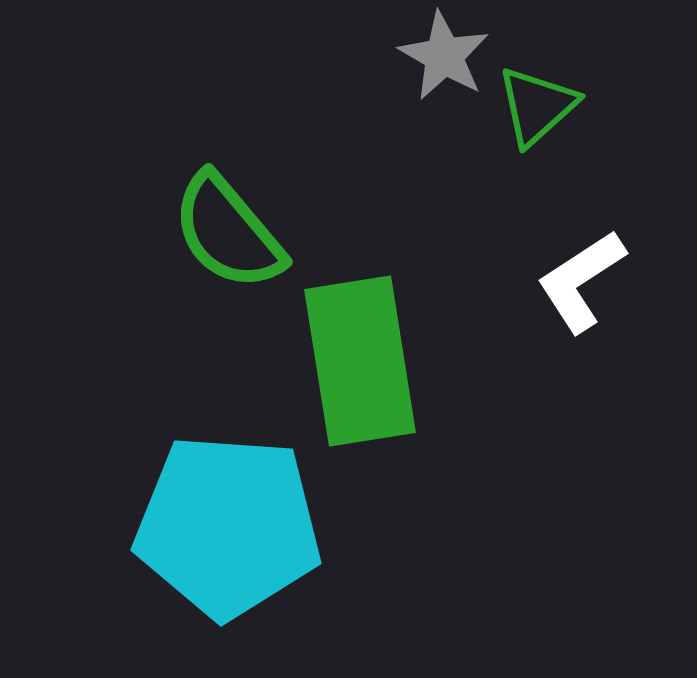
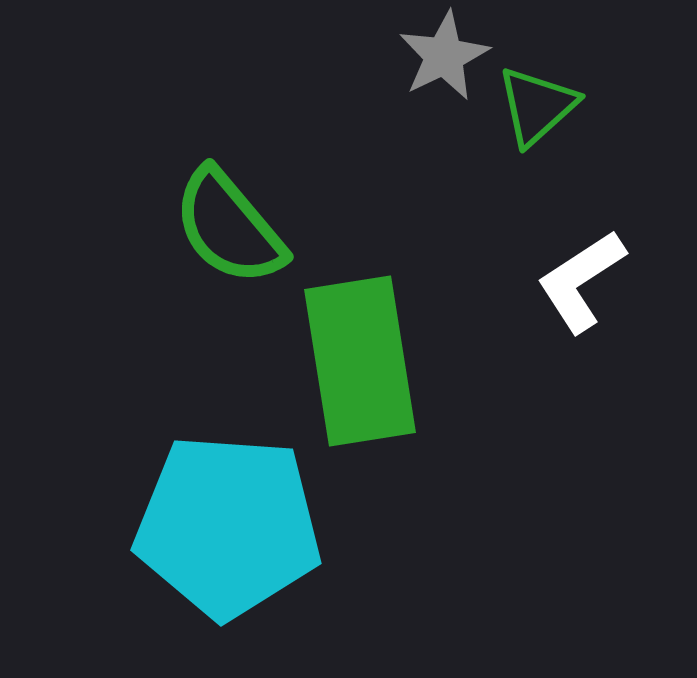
gray star: rotated 16 degrees clockwise
green semicircle: moved 1 px right, 5 px up
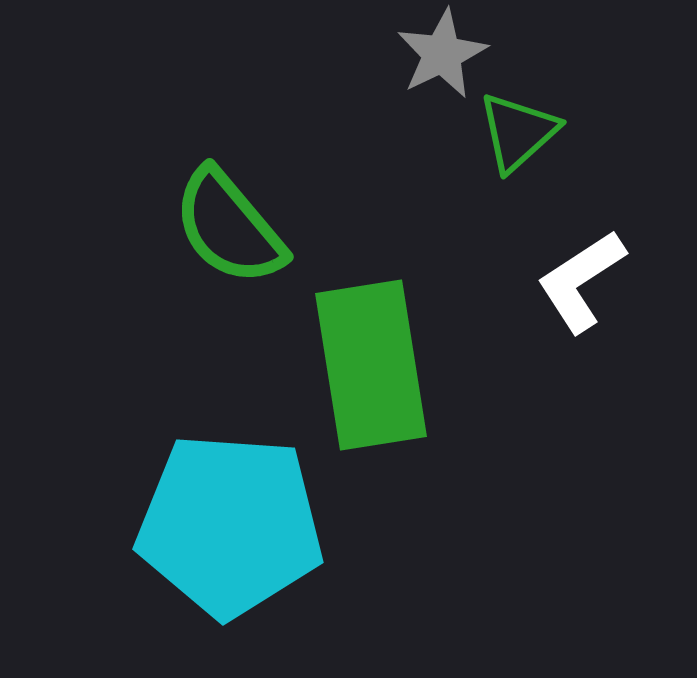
gray star: moved 2 px left, 2 px up
green triangle: moved 19 px left, 26 px down
green rectangle: moved 11 px right, 4 px down
cyan pentagon: moved 2 px right, 1 px up
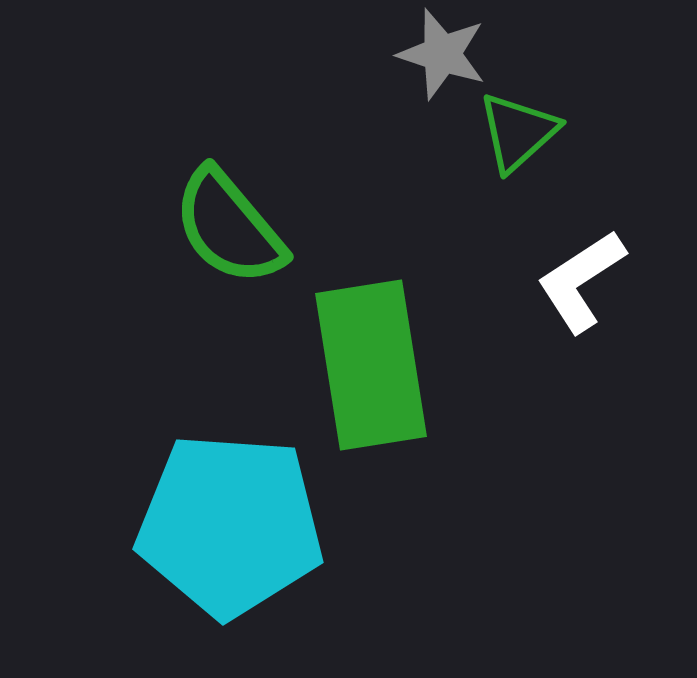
gray star: rotated 28 degrees counterclockwise
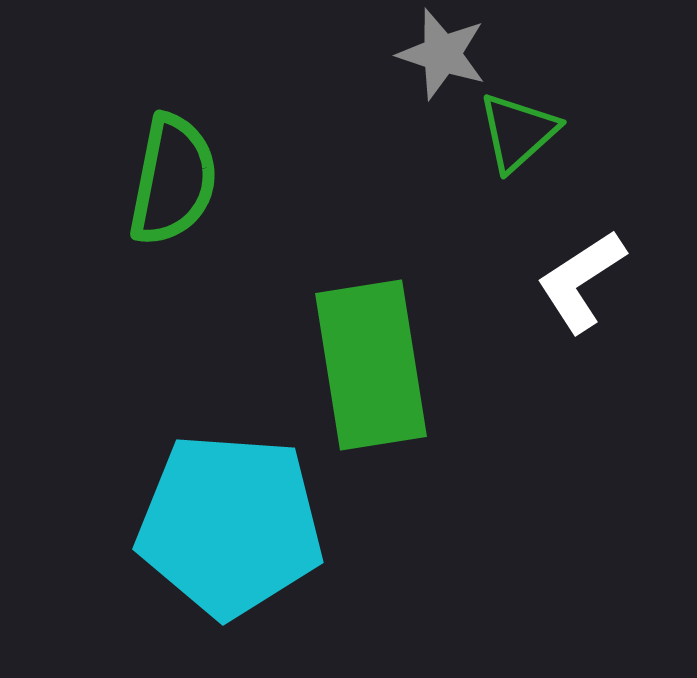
green semicircle: moved 56 px left, 47 px up; rotated 129 degrees counterclockwise
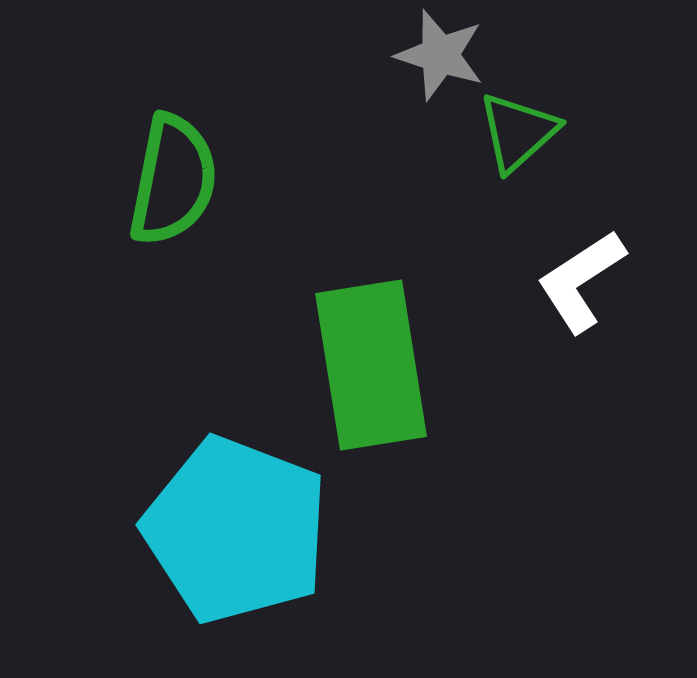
gray star: moved 2 px left, 1 px down
cyan pentagon: moved 6 px right, 5 px down; rotated 17 degrees clockwise
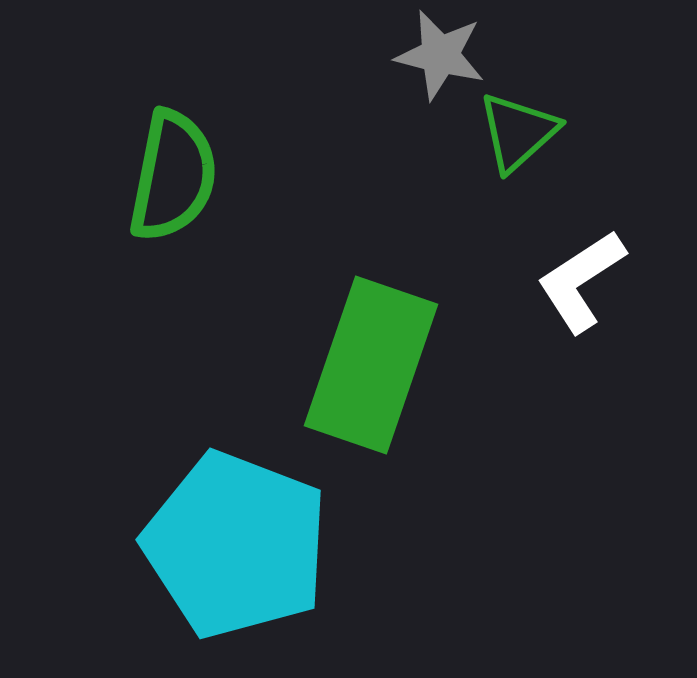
gray star: rotated 4 degrees counterclockwise
green semicircle: moved 4 px up
green rectangle: rotated 28 degrees clockwise
cyan pentagon: moved 15 px down
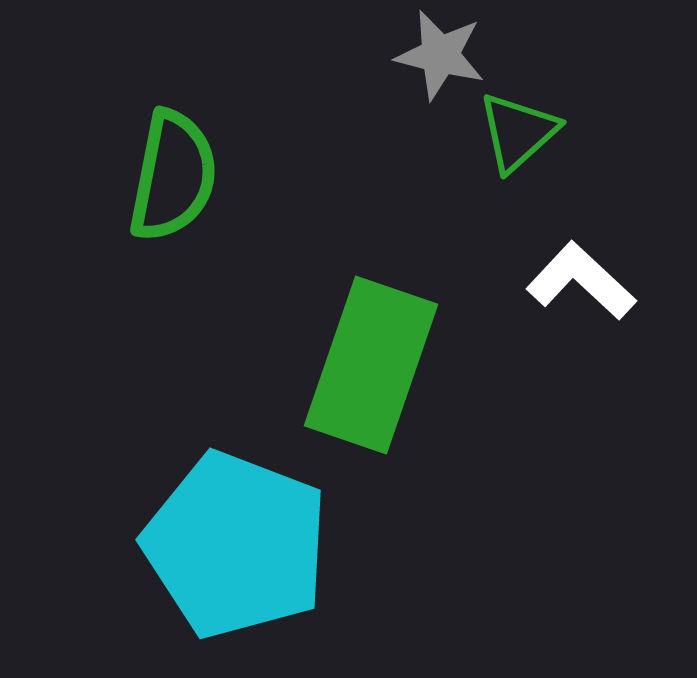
white L-shape: rotated 76 degrees clockwise
